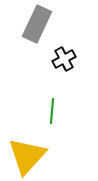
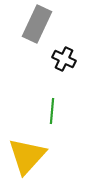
black cross: rotated 35 degrees counterclockwise
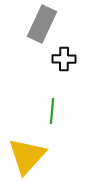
gray rectangle: moved 5 px right
black cross: rotated 25 degrees counterclockwise
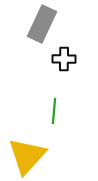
green line: moved 2 px right
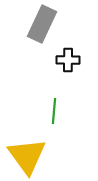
black cross: moved 4 px right, 1 px down
yellow triangle: rotated 18 degrees counterclockwise
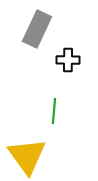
gray rectangle: moved 5 px left, 5 px down
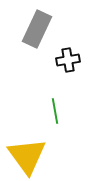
black cross: rotated 10 degrees counterclockwise
green line: moved 1 px right; rotated 15 degrees counterclockwise
